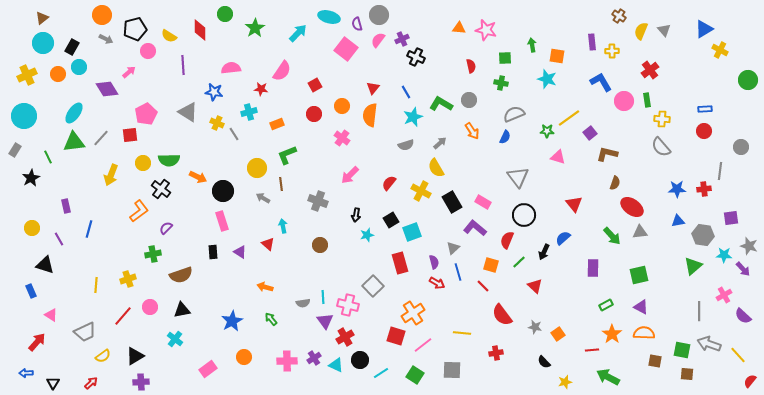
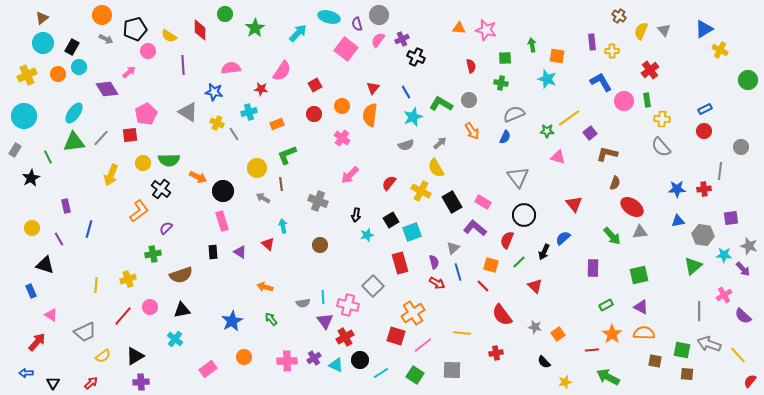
blue rectangle at (705, 109): rotated 24 degrees counterclockwise
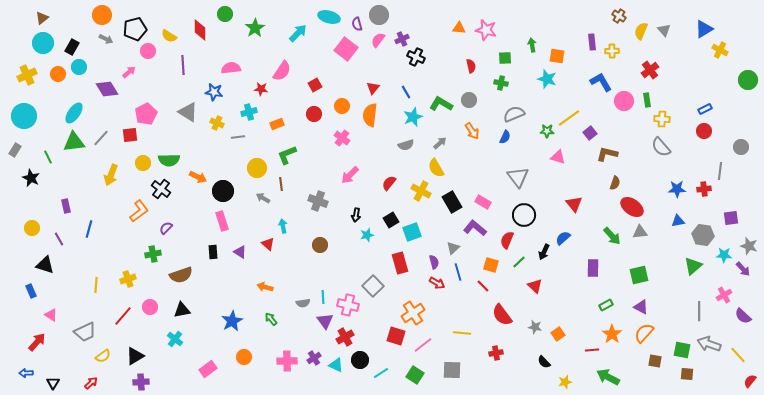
gray line at (234, 134): moved 4 px right, 3 px down; rotated 64 degrees counterclockwise
black star at (31, 178): rotated 18 degrees counterclockwise
orange semicircle at (644, 333): rotated 50 degrees counterclockwise
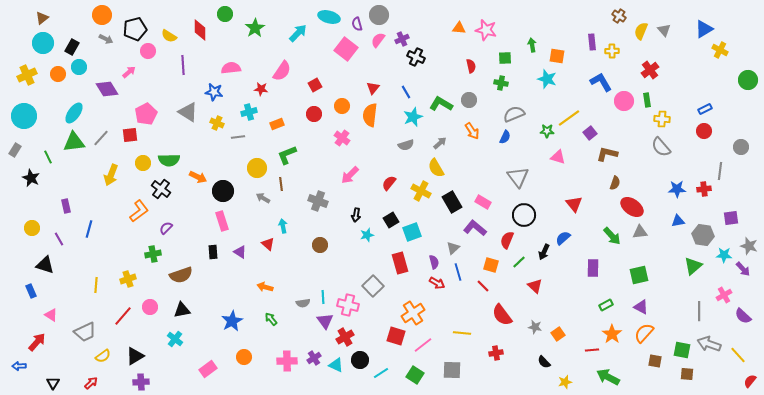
blue arrow at (26, 373): moved 7 px left, 7 px up
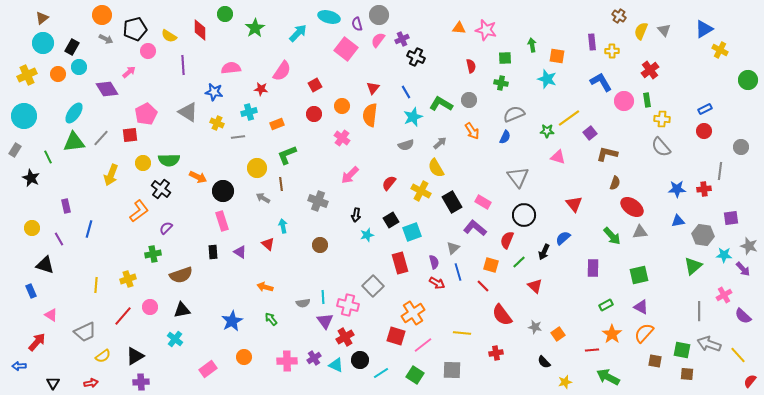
red arrow at (91, 383): rotated 32 degrees clockwise
